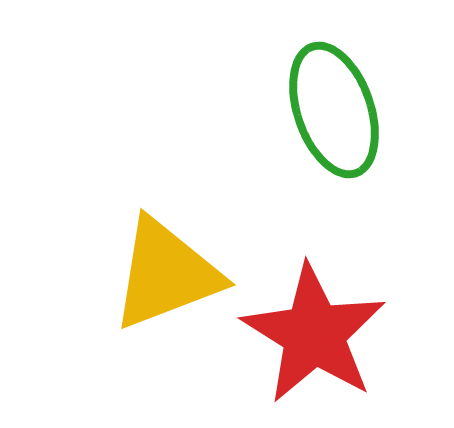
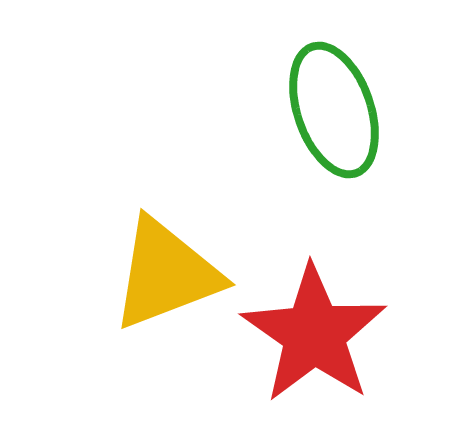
red star: rotated 3 degrees clockwise
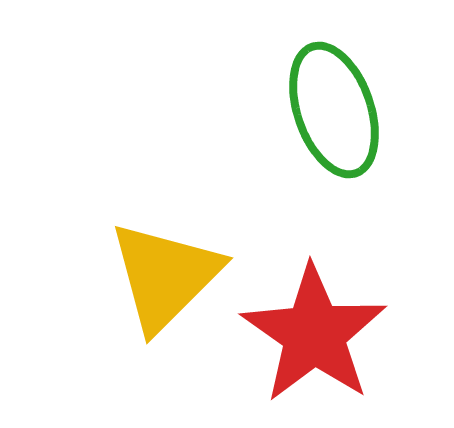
yellow triangle: moved 1 px left, 2 px down; rotated 24 degrees counterclockwise
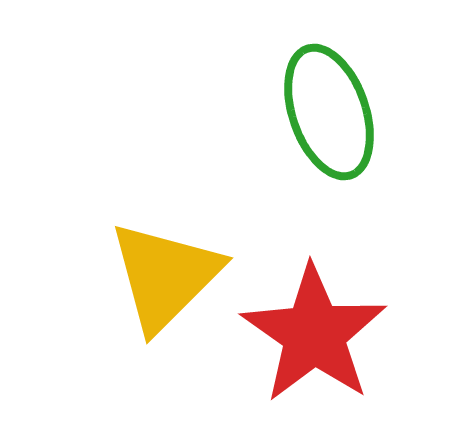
green ellipse: moved 5 px left, 2 px down
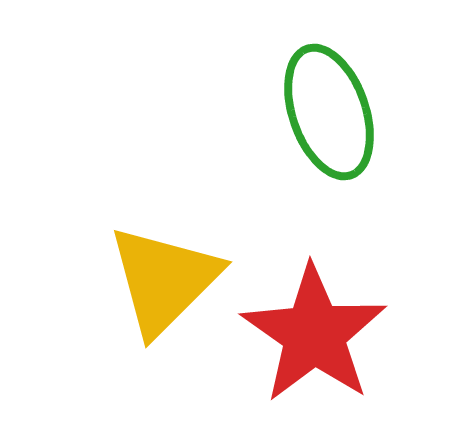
yellow triangle: moved 1 px left, 4 px down
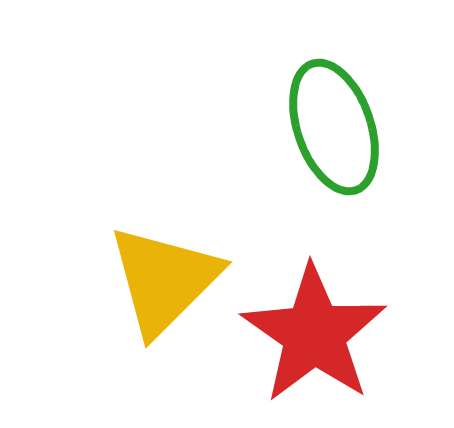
green ellipse: moved 5 px right, 15 px down
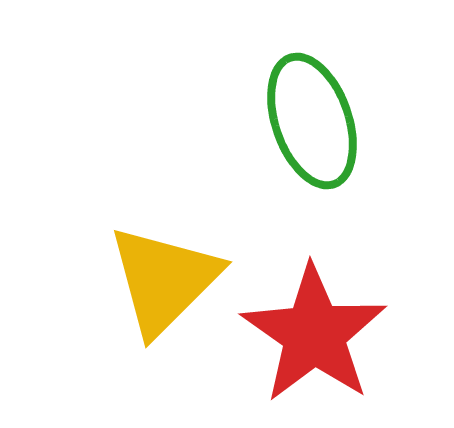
green ellipse: moved 22 px left, 6 px up
